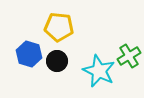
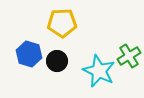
yellow pentagon: moved 3 px right, 4 px up; rotated 8 degrees counterclockwise
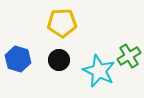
blue hexagon: moved 11 px left, 5 px down
black circle: moved 2 px right, 1 px up
